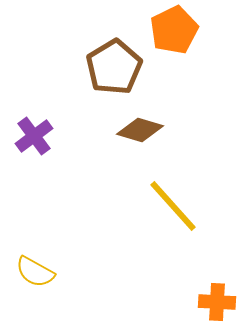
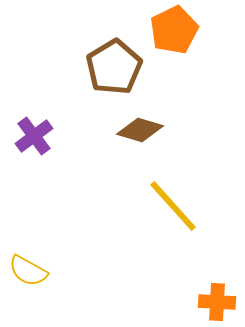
yellow semicircle: moved 7 px left, 1 px up
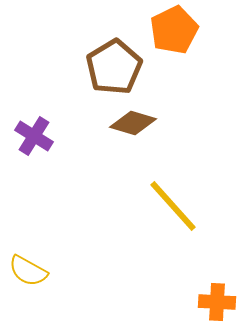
brown diamond: moved 7 px left, 7 px up
purple cross: rotated 21 degrees counterclockwise
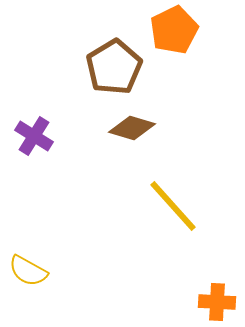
brown diamond: moved 1 px left, 5 px down
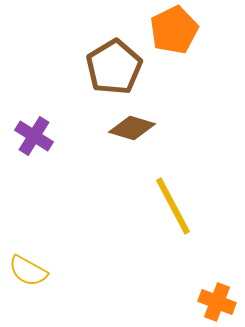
yellow line: rotated 14 degrees clockwise
orange cross: rotated 18 degrees clockwise
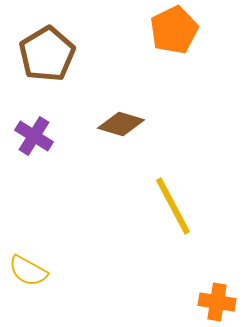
brown pentagon: moved 67 px left, 13 px up
brown diamond: moved 11 px left, 4 px up
orange cross: rotated 12 degrees counterclockwise
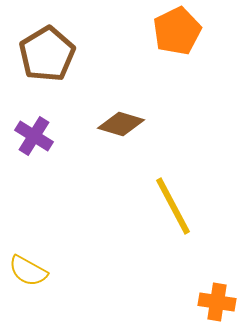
orange pentagon: moved 3 px right, 1 px down
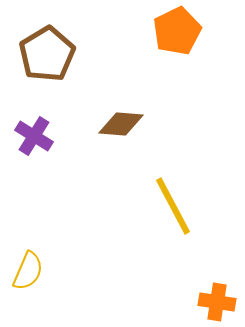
brown diamond: rotated 12 degrees counterclockwise
yellow semicircle: rotated 96 degrees counterclockwise
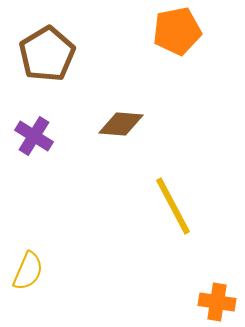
orange pentagon: rotated 15 degrees clockwise
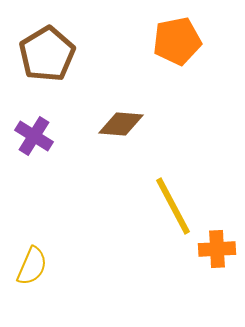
orange pentagon: moved 10 px down
yellow semicircle: moved 4 px right, 5 px up
orange cross: moved 53 px up; rotated 12 degrees counterclockwise
